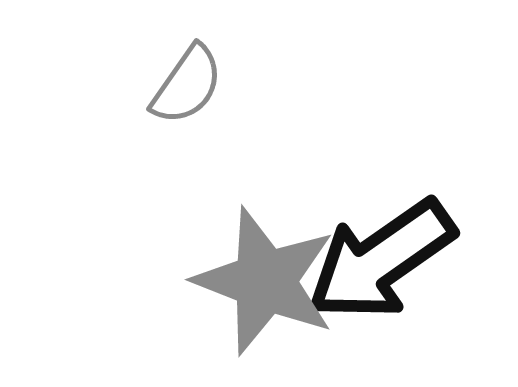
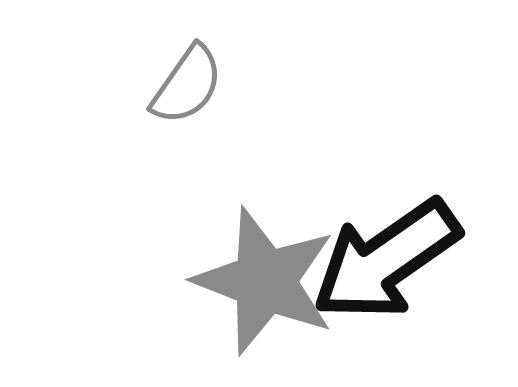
black arrow: moved 5 px right
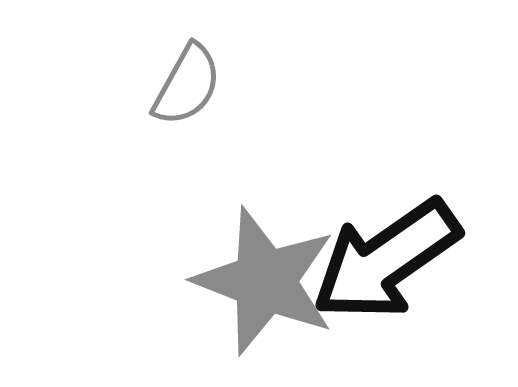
gray semicircle: rotated 6 degrees counterclockwise
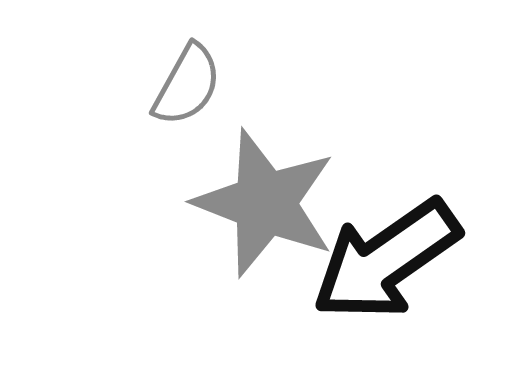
gray star: moved 78 px up
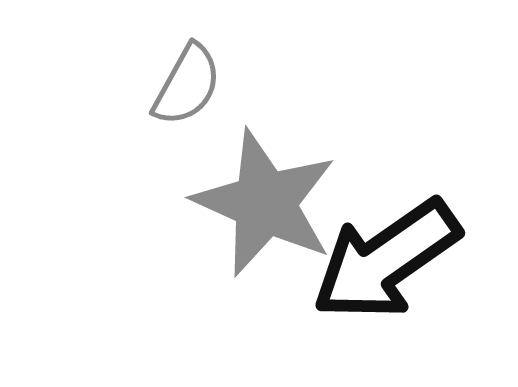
gray star: rotated 3 degrees clockwise
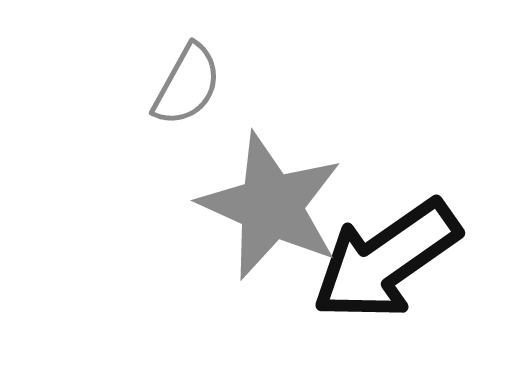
gray star: moved 6 px right, 3 px down
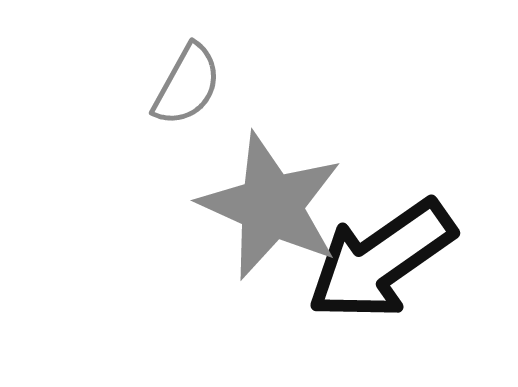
black arrow: moved 5 px left
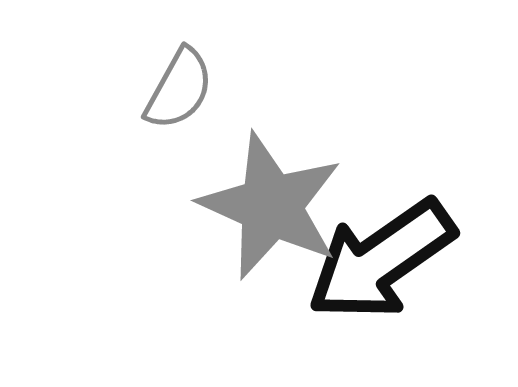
gray semicircle: moved 8 px left, 4 px down
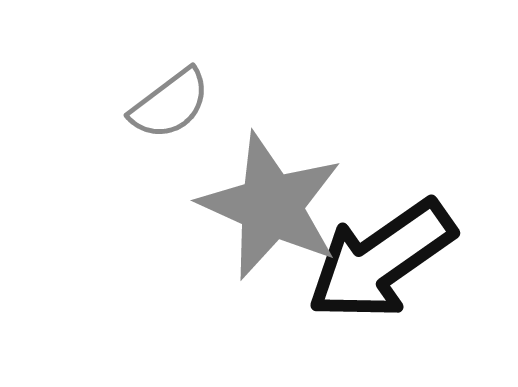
gray semicircle: moved 9 px left, 15 px down; rotated 24 degrees clockwise
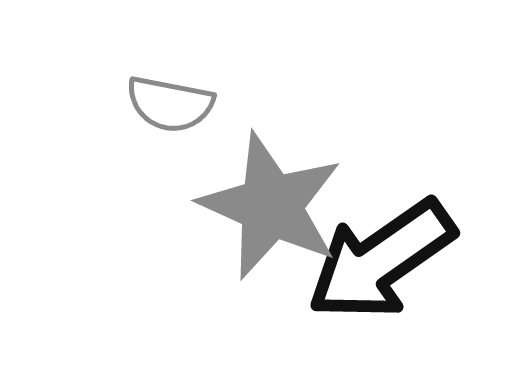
gray semicircle: rotated 48 degrees clockwise
